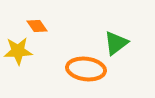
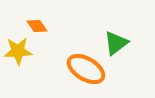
orange ellipse: rotated 24 degrees clockwise
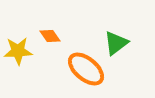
orange diamond: moved 13 px right, 10 px down
orange ellipse: rotated 9 degrees clockwise
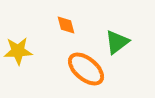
orange diamond: moved 16 px right, 11 px up; rotated 20 degrees clockwise
green triangle: moved 1 px right, 1 px up
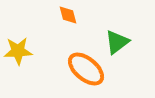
orange diamond: moved 2 px right, 10 px up
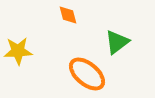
orange ellipse: moved 1 px right, 5 px down
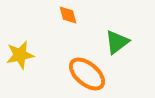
yellow star: moved 2 px right, 4 px down; rotated 8 degrees counterclockwise
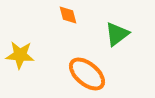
green triangle: moved 8 px up
yellow star: rotated 16 degrees clockwise
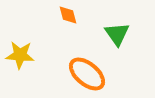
green triangle: rotated 28 degrees counterclockwise
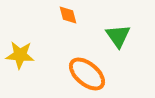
green triangle: moved 1 px right, 2 px down
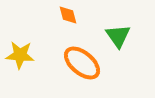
orange ellipse: moved 5 px left, 11 px up
